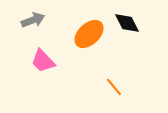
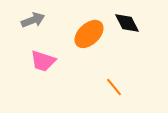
pink trapezoid: rotated 28 degrees counterclockwise
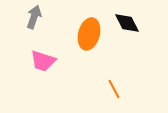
gray arrow: moved 1 px right, 3 px up; rotated 50 degrees counterclockwise
orange ellipse: rotated 32 degrees counterclockwise
orange line: moved 2 px down; rotated 12 degrees clockwise
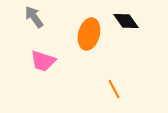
gray arrow: rotated 55 degrees counterclockwise
black diamond: moved 1 px left, 2 px up; rotated 8 degrees counterclockwise
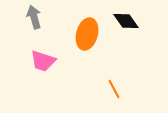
gray arrow: rotated 20 degrees clockwise
orange ellipse: moved 2 px left
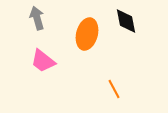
gray arrow: moved 3 px right, 1 px down
black diamond: rotated 24 degrees clockwise
pink trapezoid: rotated 20 degrees clockwise
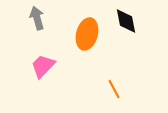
pink trapezoid: moved 5 px down; rotated 96 degrees clockwise
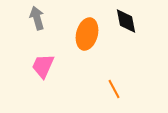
pink trapezoid: rotated 20 degrees counterclockwise
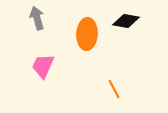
black diamond: rotated 68 degrees counterclockwise
orange ellipse: rotated 12 degrees counterclockwise
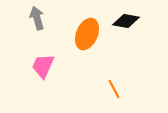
orange ellipse: rotated 20 degrees clockwise
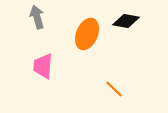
gray arrow: moved 1 px up
pink trapezoid: rotated 20 degrees counterclockwise
orange line: rotated 18 degrees counterclockwise
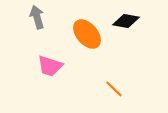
orange ellipse: rotated 64 degrees counterclockwise
pink trapezoid: moved 7 px right; rotated 76 degrees counterclockwise
